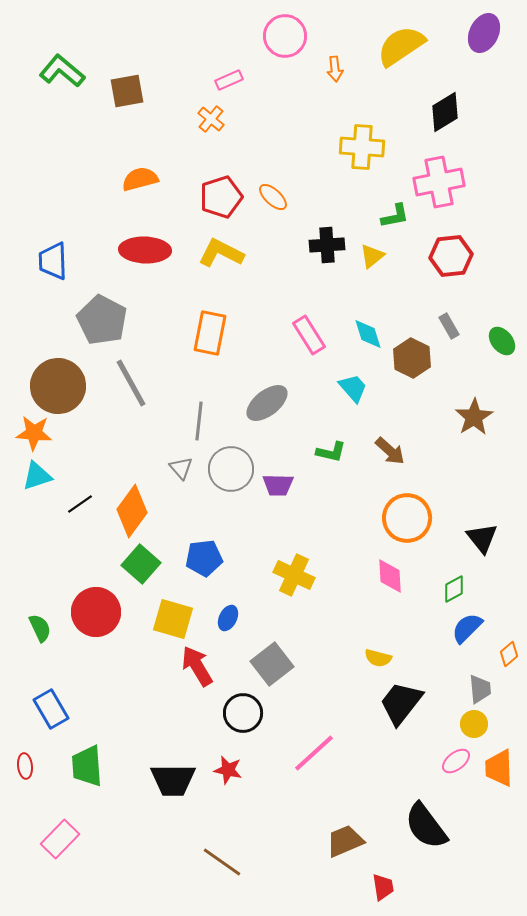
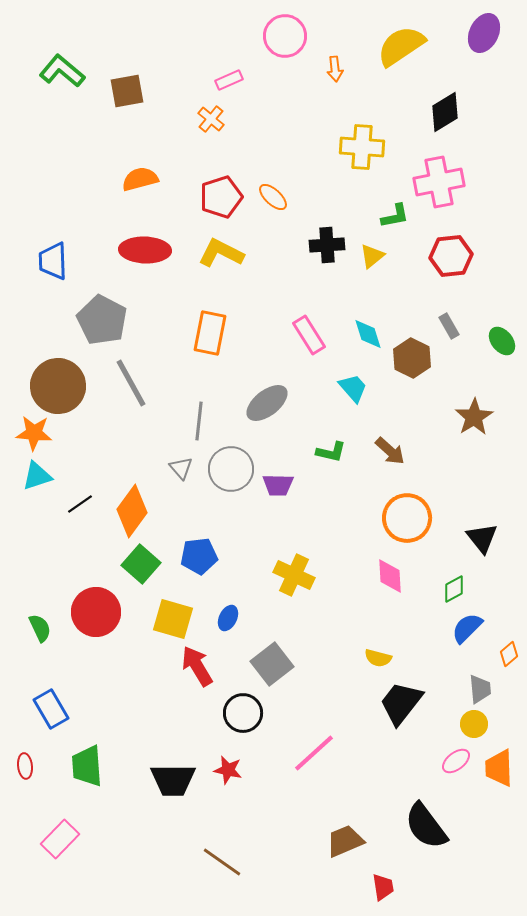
blue pentagon at (204, 558): moved 5 px left, 2 px up
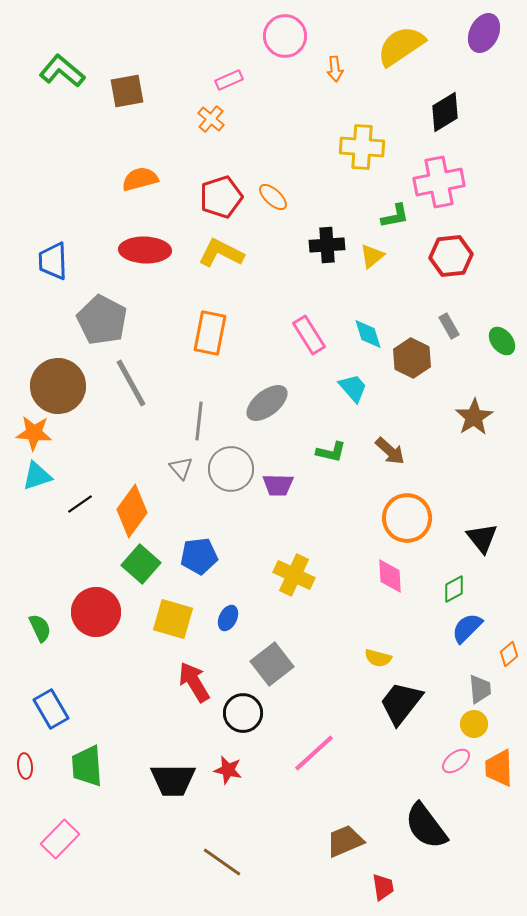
red arrow at (197, 666): moved 3 px left, 16 px down
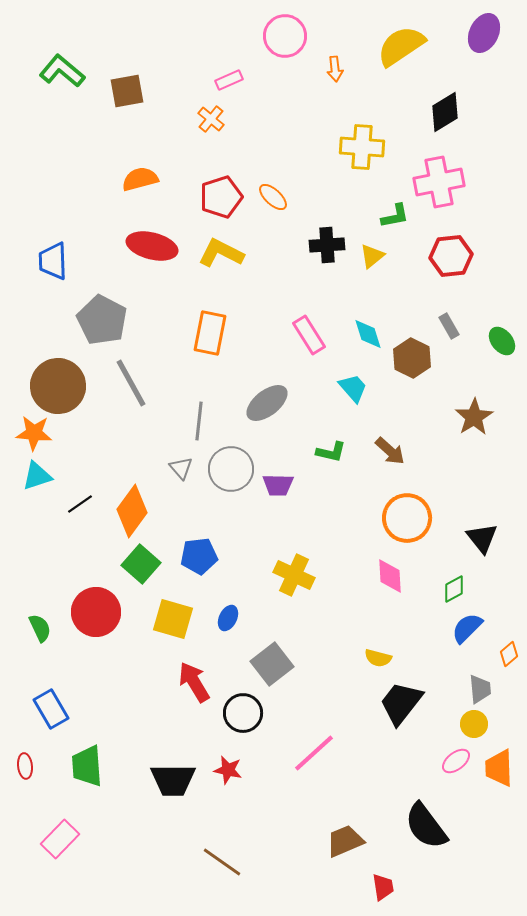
red ellipse at (145, 250): moved 7 px right, 4 px up; rotated 12 degrees clockwise
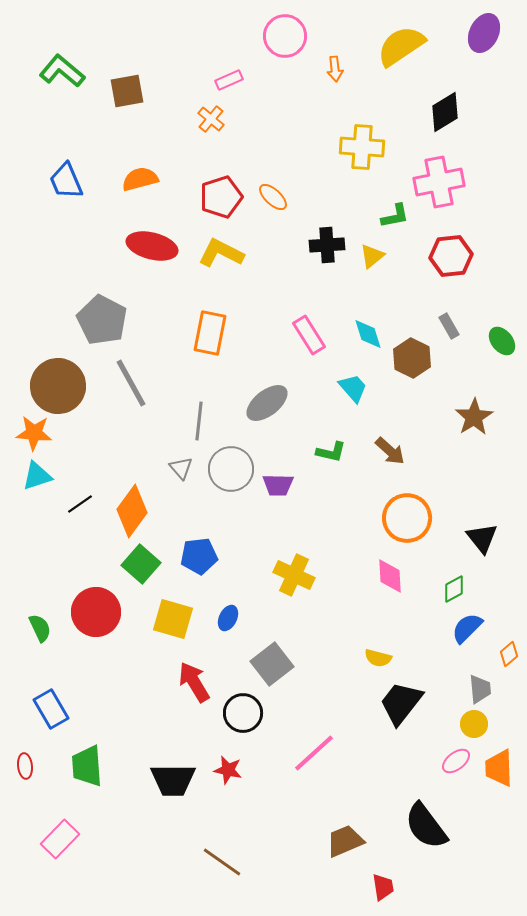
blue trapezoid at (53, 261): moved 13 px right, 80 px up; rotated 21 degrees counterclockwise
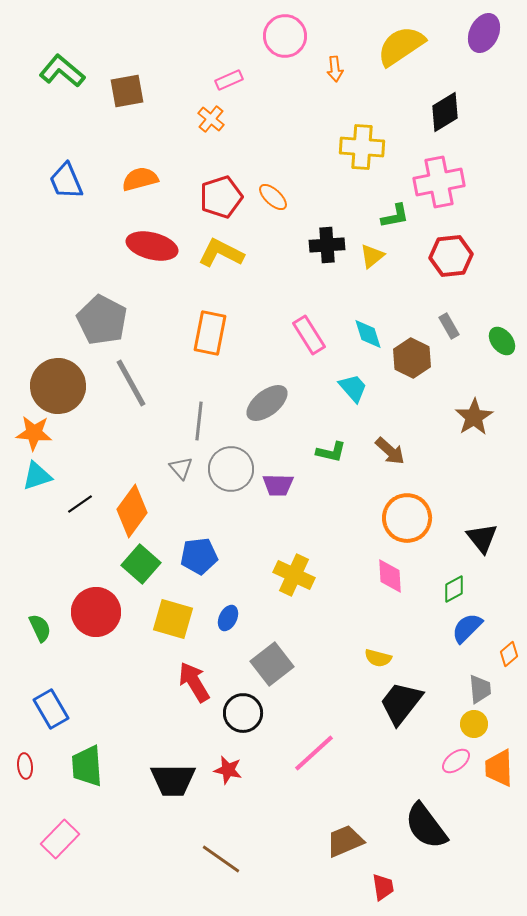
brown line at (222, 862): moved 1 px left, 3 px up
